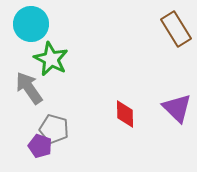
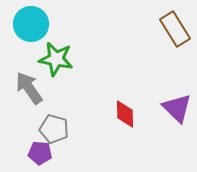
brown rectangle: moved 1 px left
green star: moved 5 px right; rotated 16 degrees counterclockwise
purple pentagon: moved 7 px down; rotated 15 degrees counterclockwise
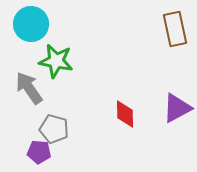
brown rectangle: rotated 20 degrees clockwise
green star: moved 2 px down
purple triangle: rotated 48 degrees clockwise
purple pentagon: moved 1 px left, 1 px up
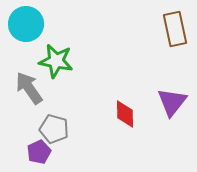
cyan circle: moved 5 px left
purple triangle: moved 5 px left, 6 px up; rotated 24 degrees counterclockwise
purple pentagon: rotated 30 degrees counterclockwise
